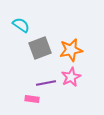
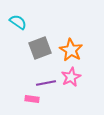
cyan semicircle: moved 3 px left, 3 px up
orange star: rotated 30 degrees counterclockwise
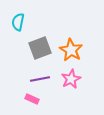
cyan semicircle: rotated 114 degrees counterclockwise
pink star: moved 2 px down
purple line: moved 6 px left, 4 px up
pink rectangle: rotated 16 degrees clockwise
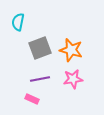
orange star: rotated 15 degrees counterclockwise
pink star: moved 2 px right; rotated 18 degrees clockwise
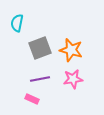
cyan semicircle: moved 1 px left, 1 px down
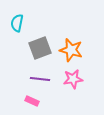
purple line: rotated 18 degrees clockwise
pink rectangle: moved 2 px down
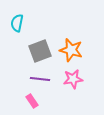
gray square: moved 3 px down
pink rectangle: rotated 32 degrees clockwise
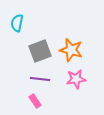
pink star: moved 3 px right
pink rectangle: moved 3 px right
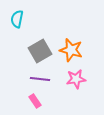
cyan semicircle: moved 4 px up
gray square: rotated 10 degrees counterclockwise
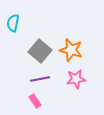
cyan semicircle: moved 4 px left, 4 px down
gray square: rotated 20 degrees counterclockwise
purple line: rotated 18 degrees counterclockwise
